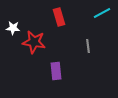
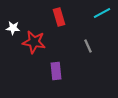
gray line: rotated 16 degrees counterclockwise
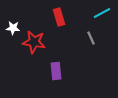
gray line: moved 3 px right, 8 px up
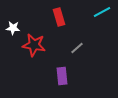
cyan line: moved 1 px up
gray line: moved 14 px left, 10 px down; rotated 72 degrees clockwise
red star: moved 3 px down
purple rectangle: moved 6 px right, 5 px down
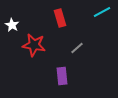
red rectangle: moved 1 px right, 1 px down
white star: moved 1 px left, 3 px up; rotated 24 degrees clockwise
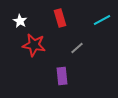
cyan line: moved 8 px down
white star: moved 8 px right, 4 px up
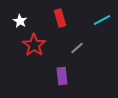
red star: rotated 25 degrees clockwise
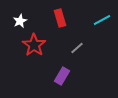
white star: rotated 16 degrees clockwise
purple rectangle: rotated 36 degrees clockwise
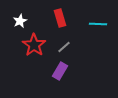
cyan line: moved 4 px left, 4 px down; rotated 30 degrees clockwise
gray line: moved 13 px left, 1 px up
purple rectangle: moved 2 px left, 5 px up
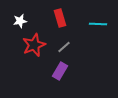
white star: rotated 16 degrees clockwise
red star: rotated 15 degrees clockwise
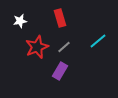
cyan line: moved 17 px down; rotated 42 degrees counterclockwise
red star: moved 3 px right, 2 px down
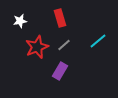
gray line: moved 2 px up
